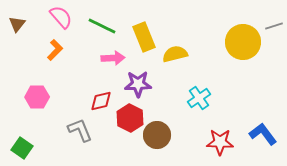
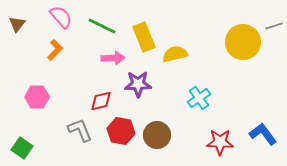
red hexagon: moved 9 px left, 13 px down; rotated 16 degrees counterclockwise
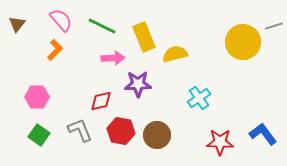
pink semicircle: moved 3 px down
green square: moved 17 px right, 13 px up
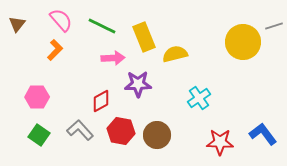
red diamond: rotated 15 degrees counterclockwise
gray L-shape: rotated 20 degrees counterclockwise
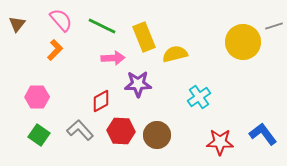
cyan cross: moved 1 px up
red hexagon: rotated 8 degrees counterclockwise
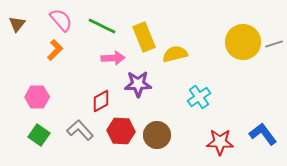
gray line: moved 18 px down
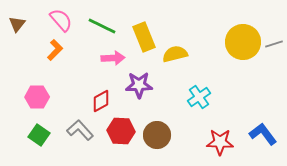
purple star: moved 1 px right, 1 px down
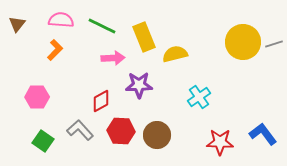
pink semicircle: rotated 45 degrees counterclockwise
green square: moved 4 px right, 6 px down
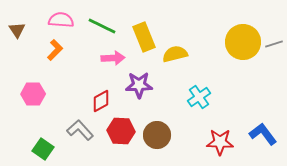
brown triangle: moved 6 px down; rotated 12 degrees counterclockwise
pink hexagon: moved 4 px left, 3 px up
green square: moved 8 px down
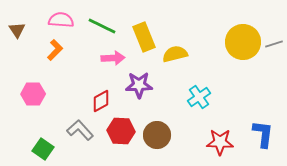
blue L-shape: rotated 44 degrees clockwise
